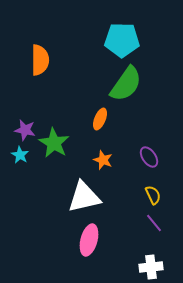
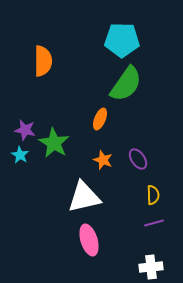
orange semicircle: moved 3 px right, 1 px down
purple ellipse: moved 11 px left, 2 px down
yellow semicircle: rotated 24 degrees clockwise
purple line: rotated 66 degrees counterclockwise
pink ellipse: rotated 32 degrees counterclockwise
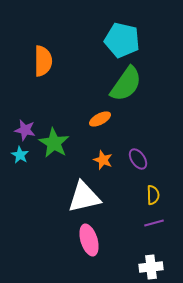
cyan pentagon: rotated 12 degrees clockwise
orange ellipse: rotated 40 degrees clockwise
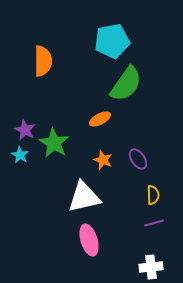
cyan pentagon: moved 10 px left, 1 px down; rotated 24 degrees counterclockwise
purple star: rotated 15 degrees clockwise
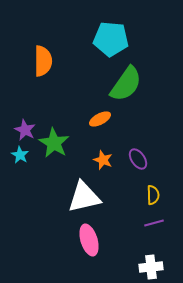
cyan pentagon: moved 1 px left, 2 px up; rotated 16 degrees clockwise
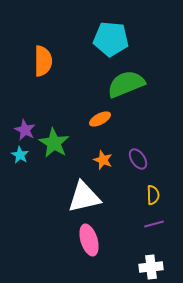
green semicircle: rotated 147 degrees counterclockwise
purple line: moved 1 px down
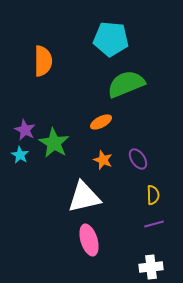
orange ellipse: moved 1 px right, 3 px down
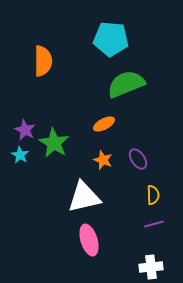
orange ellipse: moved 3 px right, 2 px down
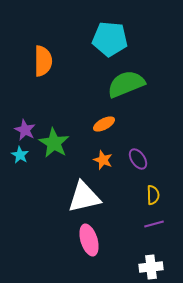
cyan pentagon: moved 1 px left
